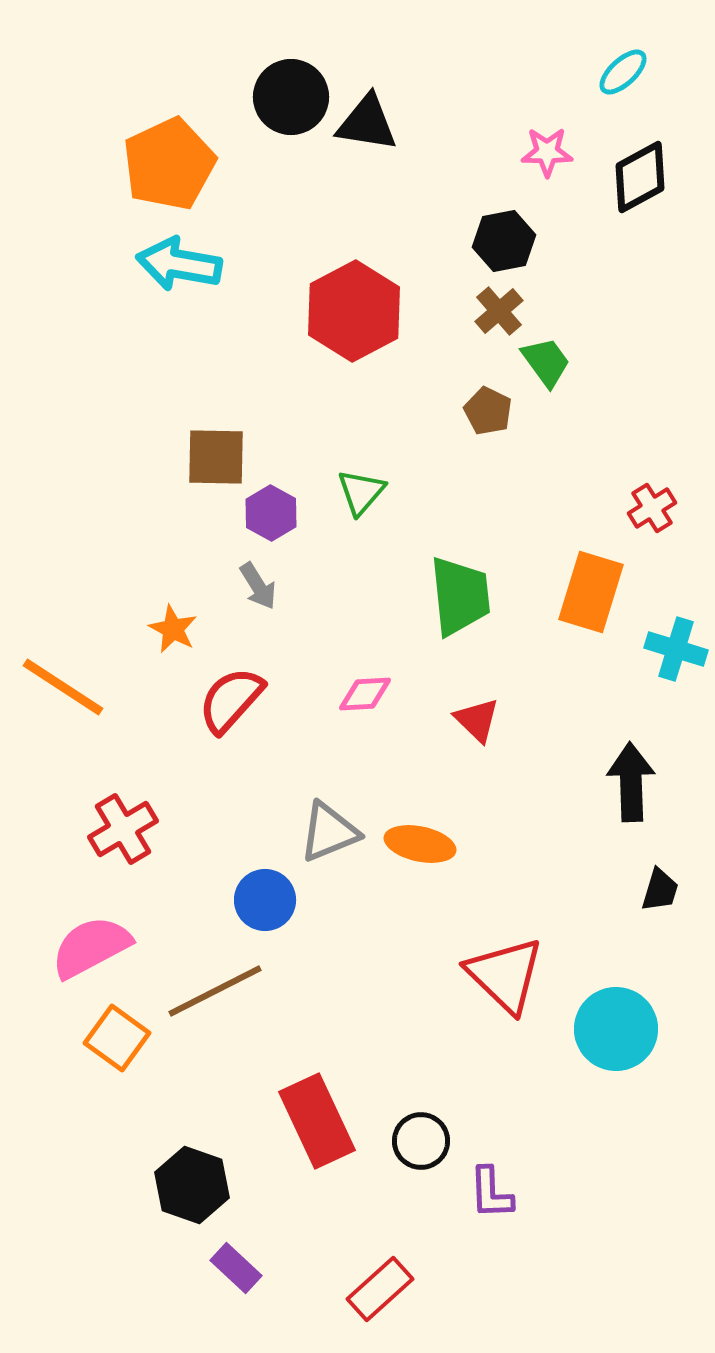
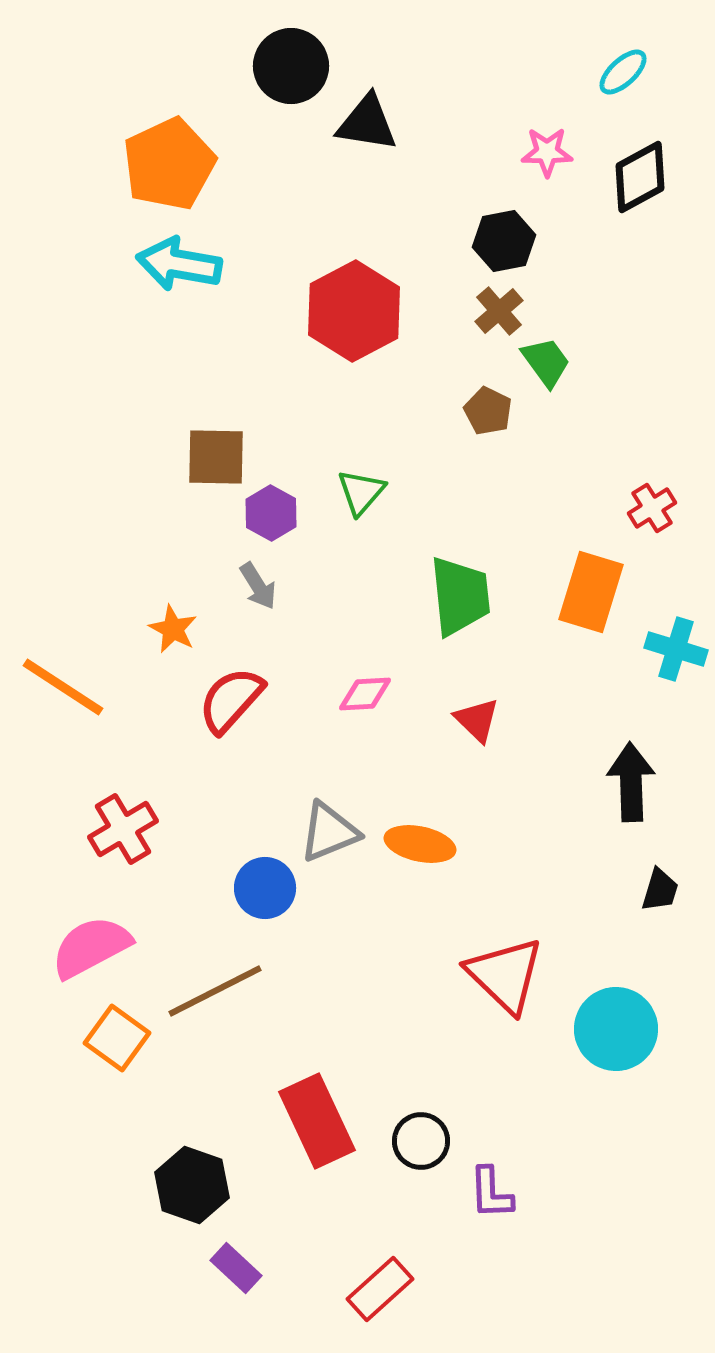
black circle at (291, 97): moved 31 px up
blue circle at (265, 900): moved 12 px up
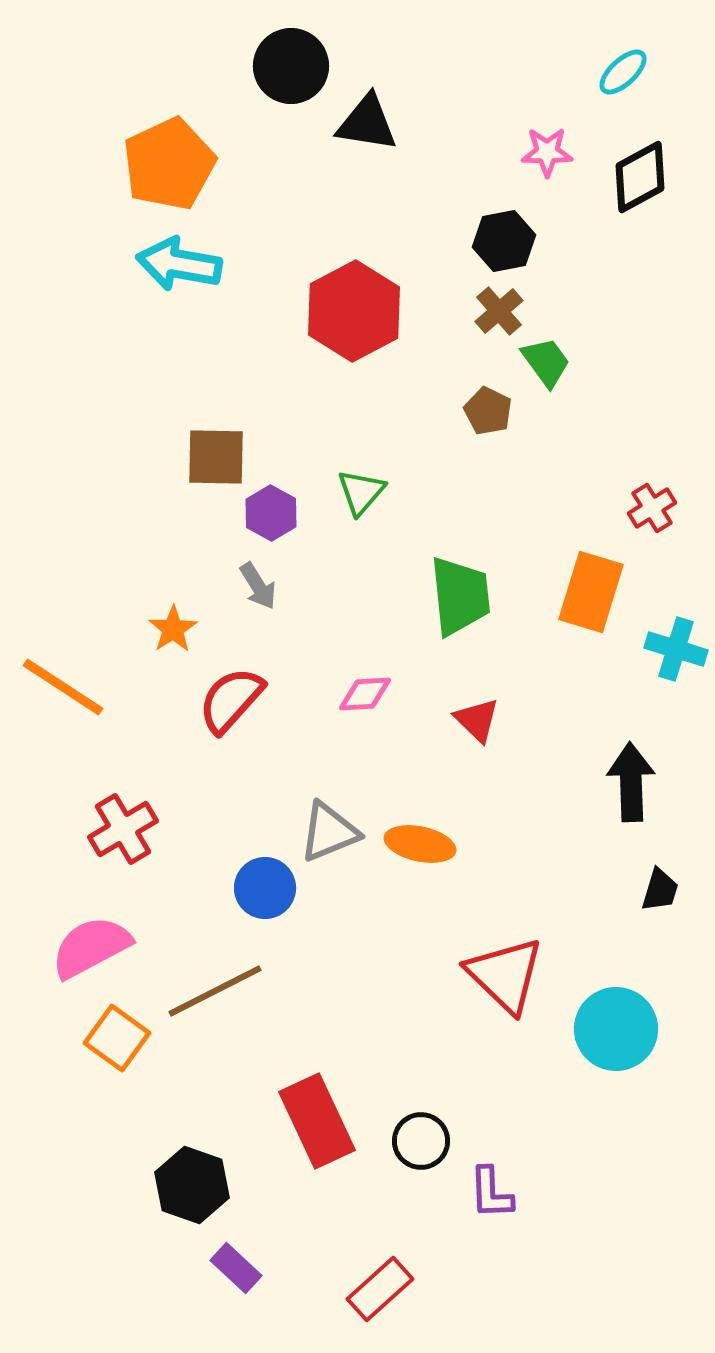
orange star at (173, 629): rotated 12 degrees clockwise
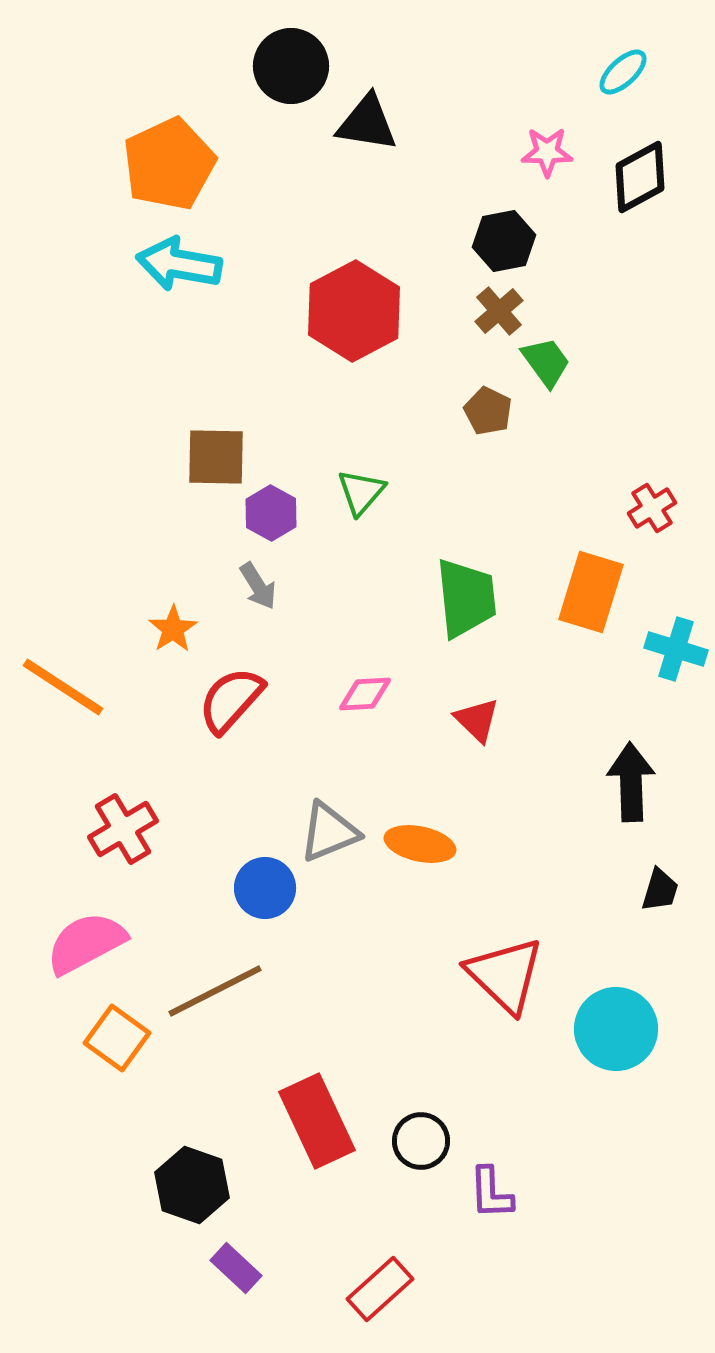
green trapezoid at (460, 596): moved 6 px right, 2 px down
pink semicircle at (91, 947): moved 5 px left, 4 px up
